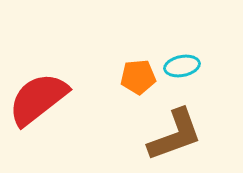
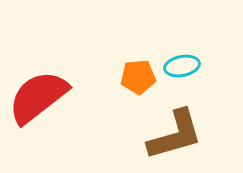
red semicircle: moved 2 px up
brown L-shape: rotated 4 degrees clockwise
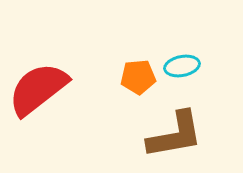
red semicircle: moved 8 px up
brown L-shape: rotated 6 degrees clockwise
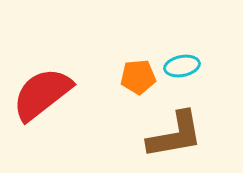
red semicircle: moved 4 px right, 5 px down
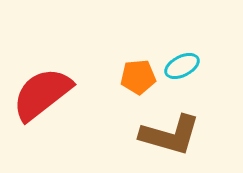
cyan ellipse: rotated 16 degrees counterclockwise
brown L-shape: moved 5 px left; rotated 26 degrees clockwise
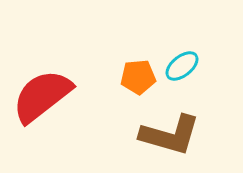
cyan ellipse: rotated 12 degrees counterclockwise
red semicircle: moved 2 px down
